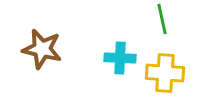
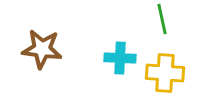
brown star: rotated 6 degrees counterclockwise
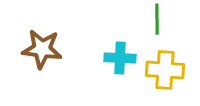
green line: moved 5 px left; rotated 12 degrees clockwise
yellow cross: moved 3 px up
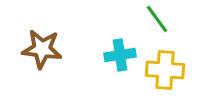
green line: rotated 36 degrees counterclockwise
cyan cross: moved 3 px up; rotated 12 degrees counterclockwise
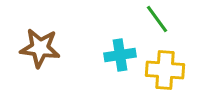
brown star: moved 2 px left, 1 px up
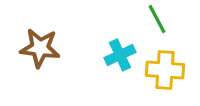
green line: rotated 8 degrees clockwise
cyan cross: rotated 16 degrees counterclockwise
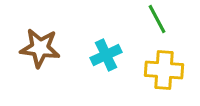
cyan cross: moved 14 px left
yellow cross: moved 1 px left
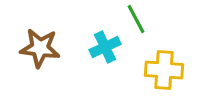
green line: moved 21 px left
cyan cross: moved 1 px left, 8 px up
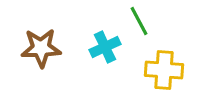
green line: moved 3 px right, 2 px down
brown star: moved 1 px right; rotated 9 degrees counterclockwise
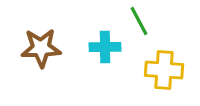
cyan cross: rotated 24 degrees clockwise
